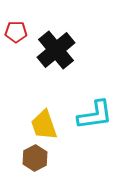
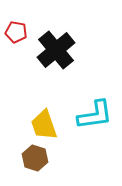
red pentagon: rotated 10 degrees clockwise
brown hexagon: rotated 15 degrees counterclockwise
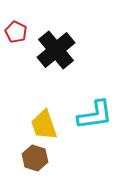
red pentagon: rotated 15 degrees clockwise
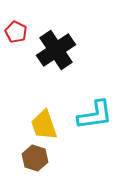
black cross: rotated 6 degrees clockwise
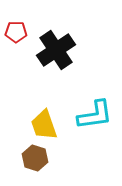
red pentagon: rotated 25 degrees counterclockwise
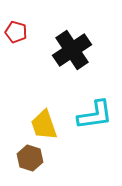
red pentagon: rotated 15 degrees clockwise
black cross: moved 16 px right
brown hexagon: moved 5 px left
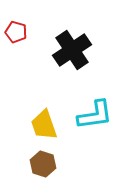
brown hexagon: moved 13 px right, 6 px down
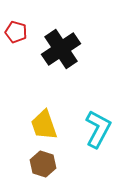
black cross: moved 11 px left, 1 px up
cyan L-shape: moved 3 px right, 14 px down; rotated 54 degrees counterclockwise
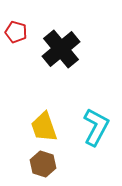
black cross: rotated 6 degrees counterclockwise
yellow trapezoid: moved 2 px down
cyan L-shape: moved 2 px left, 2 px up
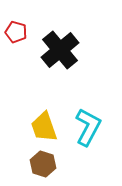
black cross: moved 1 px left, 1 px down
cyan L-shape: moved 8 px left
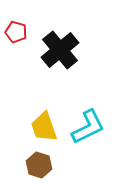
cyan L-shape: rotated 36 degrees clockwise
brown hexagon: moved 4 px left, 1 px down
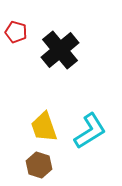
cyan L-shape: moved 2 px right, 4 px down; rotated 6 degrees counterclockwise
